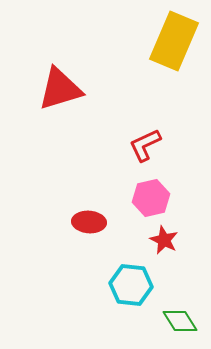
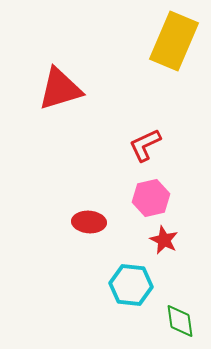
green diamond: rotated 24 degrees clockwise
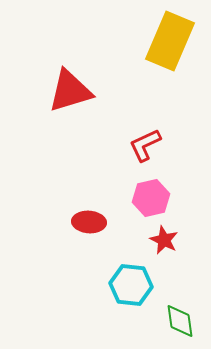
yellow rectangle: moved 4 px left
red triangle: moved 10 px right, 2 px down
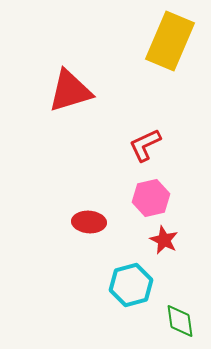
cyan hexagon: rotated 21 degrees counterclockwise
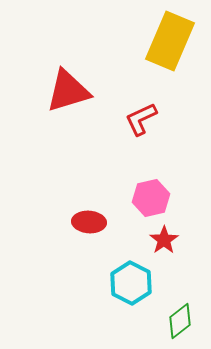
red triangle: moved 2 px left
red L-shape: moved 4 px left, 26 px up
red star: rotated 12 degrees clockwise
cyan hexagon: moved 2 px up; rotated 18 degrees counterclockwise
green diamond: rotated 60 degrees clockwise
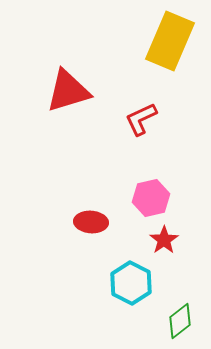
red ellipse: moved 2 px right
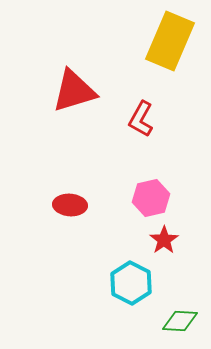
red triangle: moved 6 px right
red L-shape: rotated 36 degrees counterclockwise
red ellipse: moved 21 px left, 17 px up
green diamond: rotated 42 degrees clockwise
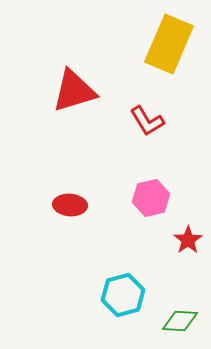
yellow rectangle: moved 1 px left, 3 px down
red L-shape: moved 6 px right, 2 px down; rotated 60 degrees counterclockwise
red star: moved 24 px right
cyan hexagon: moved 8 px left, 12 px down; rotated 18 degrees clockwise
